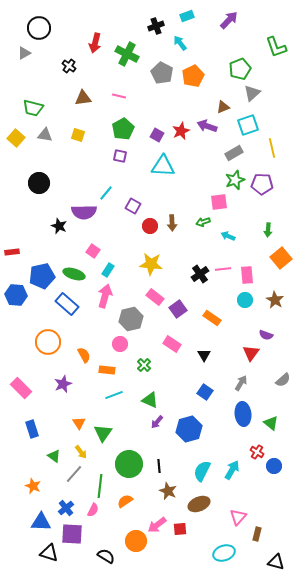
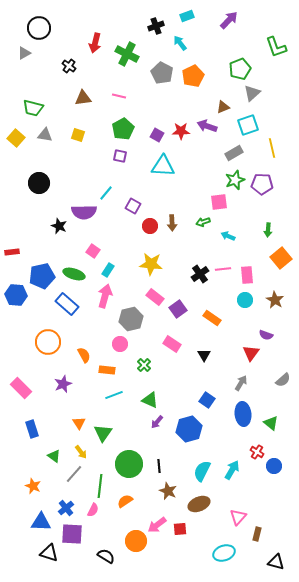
red star at (181, 131): rotated 24 degrees clockwise
blue square at (205, 392): moved 2 px right, 8 px down
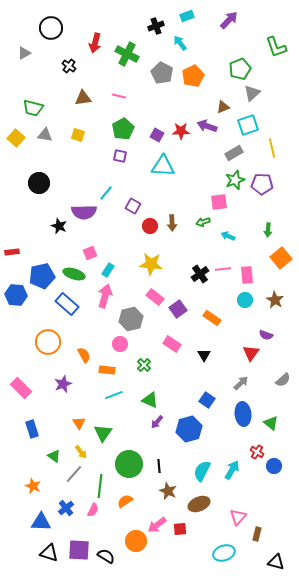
black circle at (39, 28): moved 12 px right
pink square at (93, 251): moved 3 px left, 2 px down; rotated 32 degrees clockwise
gray arrow at (241, 383): rotated 14 degrees clockwise
purple square at (72, 534): moved 7 px right, 16 px down
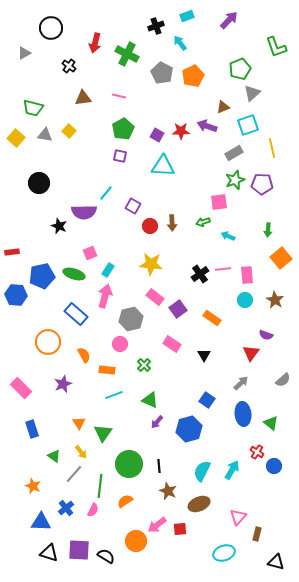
yellow square at (78, 135): moved 9 px left, 4 px up; rotated 24 degrees clockwise
blue rectangle at (67, 304): moved 9 px right, 10 px down
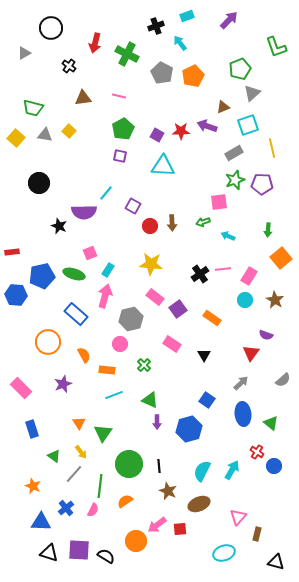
pink rectangle at (247, 275): moved 2 px right, 1 px down; rotated 36 degrees clockwise
purple arrow at (157, 422): rotated 40 degrees counterclockwise
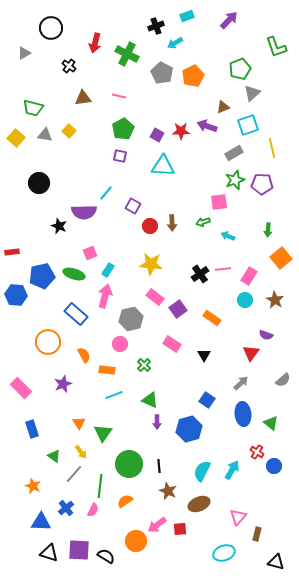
cyan arrow at (180, 43): moved 5 px left; rotated 84 degrees counterclockwise
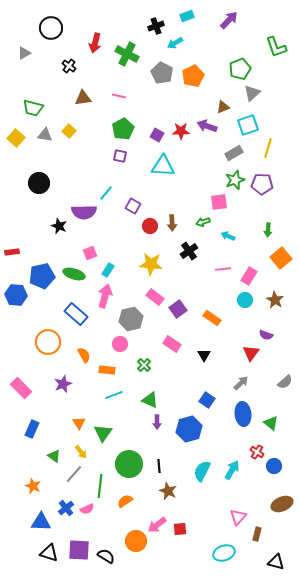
yellow line at (272, 148): moved 4 px left; rotated 30 degrees clockwise
black cross at (200, 274): moved 11 px left, 23 px up
gray semicircle at (283, 380): moved 2 px right, 2 px down
blue rectangle at (32, 429): rotated 42 degrees clockwise
brown ellipse at (199, 504): moved 83 px right
pink semicircle at (93, 510): moved 6 px left, 1 px up; rotated 40 degrees clockwise
